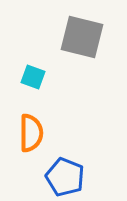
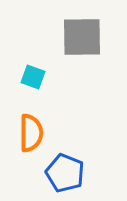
gray square: rotated 15 degrees counterclockwise
blue pentagon: moved 4 px up
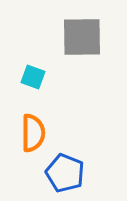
orange semicircle: moved 2 px right
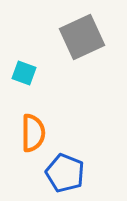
gray square: rotated 24 degrees counterclockwise
cyan square: moved 9 px left, 4 px up
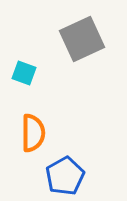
gray square: moved 2 px down
blue pentagon: moved 3 px down; rotated 21 degrees clockwise
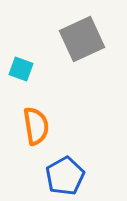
cyan square: moved 3 px left, 4 px up
orange semicircle: moved 3 px right, 7 px up; rotated 9 degrees counterclockwise
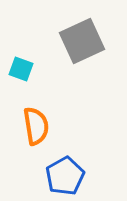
gray square: moved 2 px down
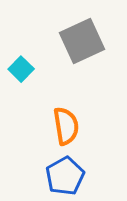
cyan square: rotated 25 degrees clockwise
orange semicircle: moved 30 px right
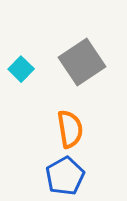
gray square: moved 21 px down; rotated 9 degrees counterclockwise
orange semicircle: moved 4 px right, 3 px down
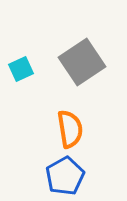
cyan square: rotated 20 degrees clockwise
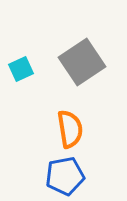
blue pentagon: rotated 18 degrees clockwise
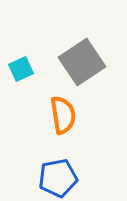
orange semicircle: moved 7 px left, 14 px up
blue pentagon: moved 7 px left, 2 px down
